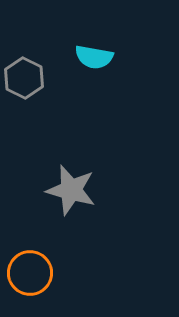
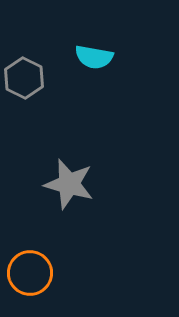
gray star: moved 2 px left, 6 px up
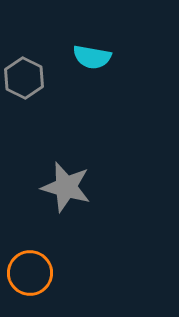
cyan semicircle: moved 2 px left
gray star: moved 3 px left, 3 px down
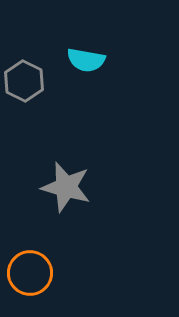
cyan semicircle: moved 6 px left, 3 px down
gray hexagon: moved 3 px down
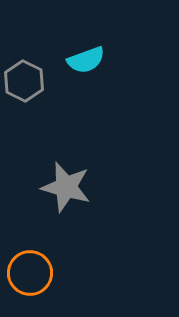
cyan semicircle: rotated 30 degrees counterclockwise
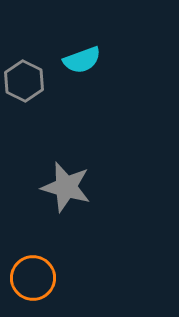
cyan semicircle: moved 4 px left
orange circle: moved 3 px right, 5 px down
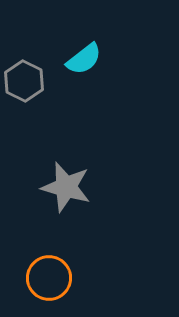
cyan semicircle: moved 2 px right, 1 px up; rotated 18 degrees counterclockwise
orange circle: moved 16 px right
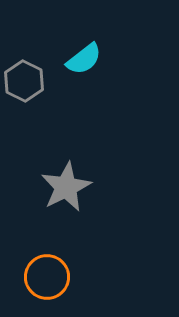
gray star: rotated 30 degrees clockwise
orange circle: moved 2 px left, 1 px up
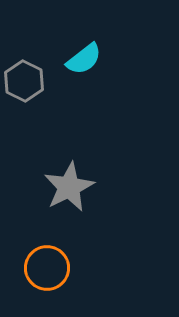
gray star: moved 3 px right
orange circle: moved 9 px up
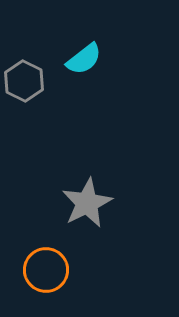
gray star: moved 18 px right, 16 px down
orange circle: moved 1 px left, 2 px down
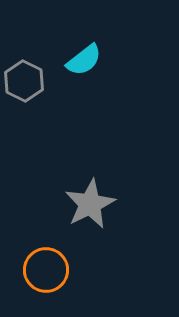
cyan semicircle: moved 1 px down
gray star: moved 3 px right, 1 px down
